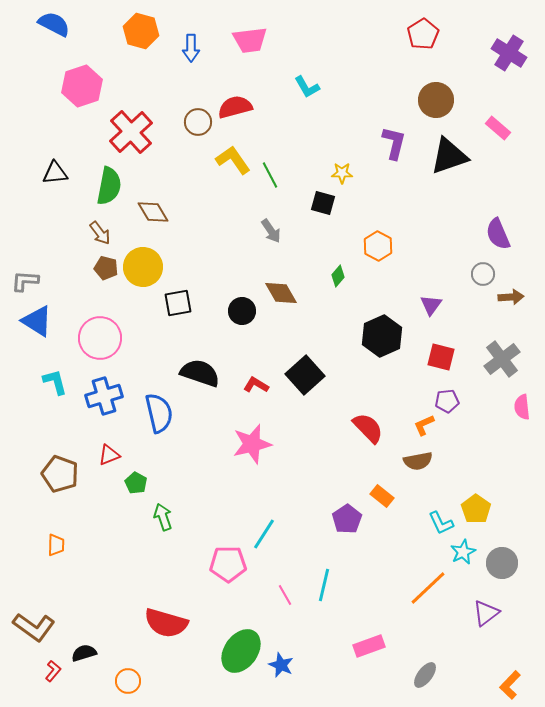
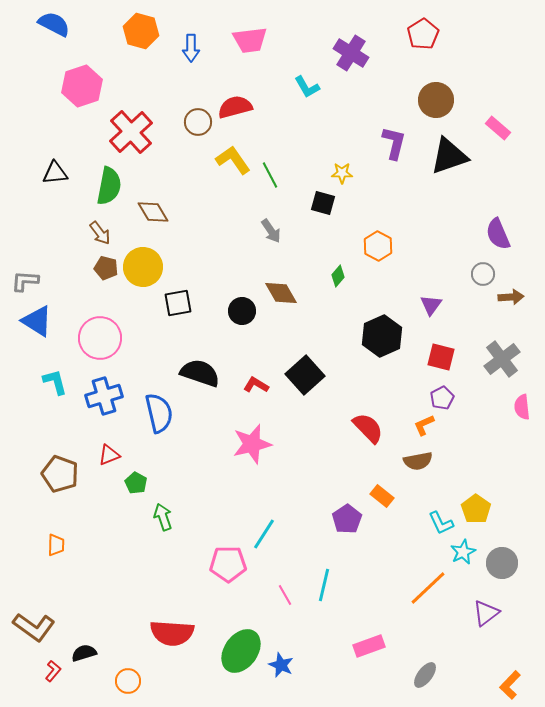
purple cross at (509, 53): moved 158 px left
purple pentagon at (447, 401): moved 5 px left, 3 px up; rotated 20 degrees counterclockwise
red semicircle at (166, 623): moved 6 px right, 10 px down; rotated 12 degrees counterclockwise
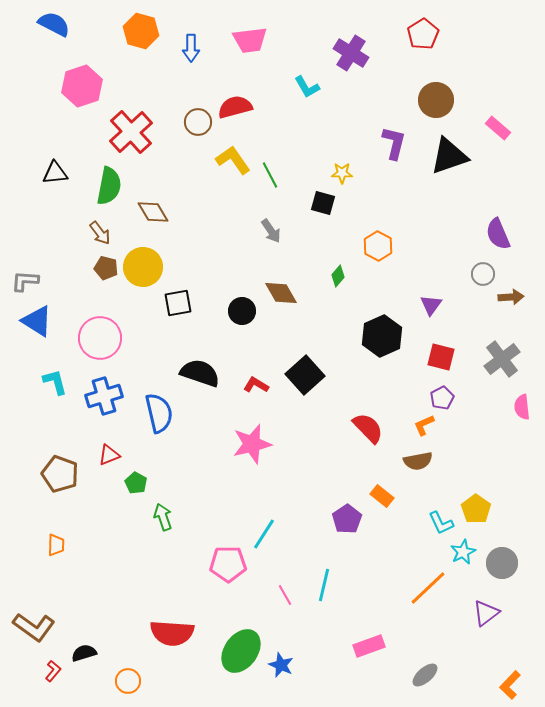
gray ellipse at (425, 675): rotated 12 degrees clockwise
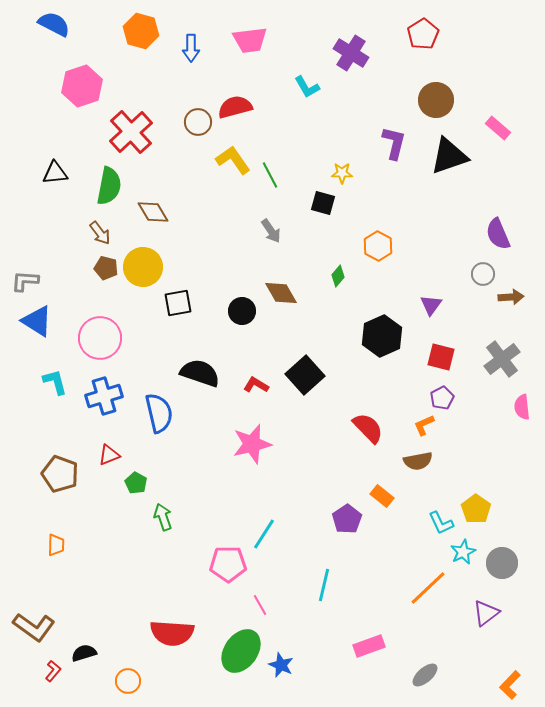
pink line at (285, 595): moved 25 px left, 10 px down
